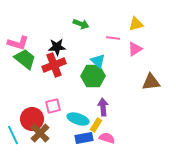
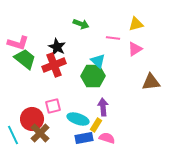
black star: rotated 30 degrees clockwise
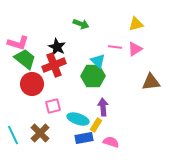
pink line: moved 2 px right, 9 px down
red circle: moved 35 px up
pink semicircle: moved 4 px right, 4 px down
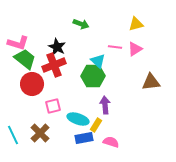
purple arrow: moved 2 px right, 2 px up
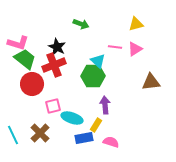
cyan ellipse: moved 6 px left, 1 px up
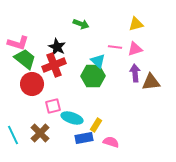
pink triangle: rotated 14 degrees clockwise
purple arrow: moved 30 px right, 32 px up
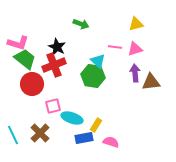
green hexagon: rotated 10 degrees clockwise
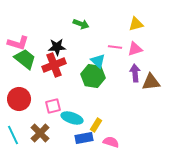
black star: rotated 30 degrees counterclockwise
red circle: moved 13 px left, 15 px down
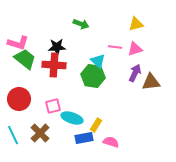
red cross: rotated 25 degrees clockwise
purple arrow: rotated 30 degrees clockwise
